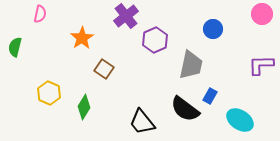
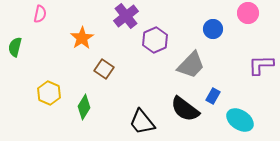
pink circle: moved 14 px left, 1 px up
gray trapezoid: rotated 32 degrees clockwise
blue rectangle: moved 3 px right
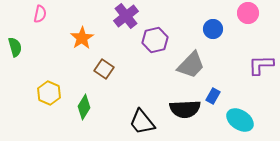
purple hexagon: rotated 10 degrees clockwise
green semicircle: rotated 150 degrees clockwise
black semicircle: rotated 40 degrees counterclockwise
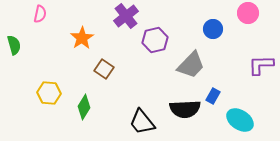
green semicircle: moved 1 px left, 2 px up
yellow hexagon: rotated 20 degrees counterclockwise
